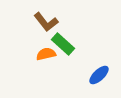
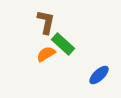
brown L-shape: rotated 130 degrees counterclockwise
orange semicircle: rotated 18 degrees counterclockwise
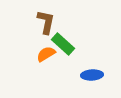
blue ellipse: moved 7 px left; rotated 40 degrees clockwise
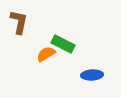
brown L-shape: moved 27 px left
green rectangle: rotated 15 degrees counterclockwise
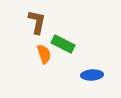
brown L-shape: moved 18 px right
orange semicircle: moved 2 px left; rotated 102 degrees clockwise
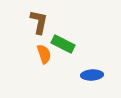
brown L-shape: moved 2 px right
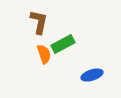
green rectangle: rotated 55 degrees counterclockwise
blue ellipse: rotated 15 degrees counterclockwise
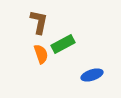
orange semicircle: moved 3 px left
